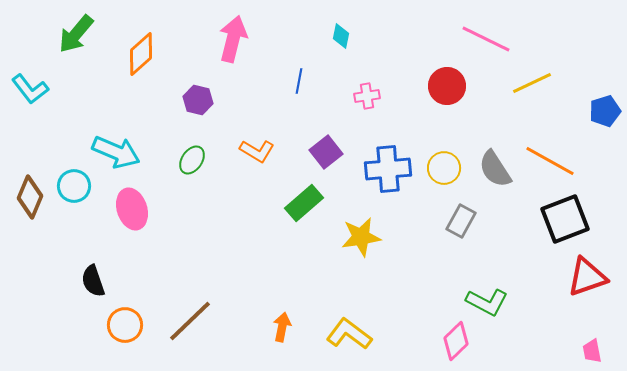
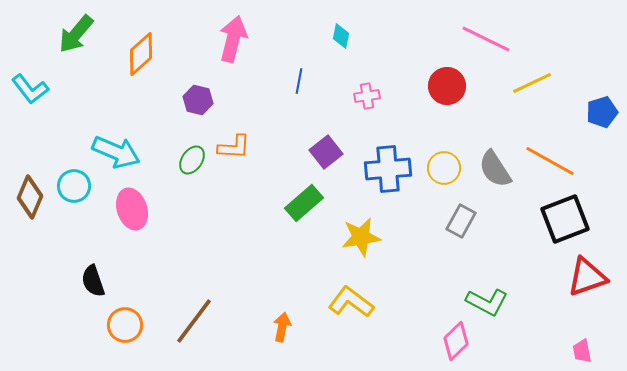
blue pentagon: moved 3 px left, 1 px down
orange L-shape: moved 23 px left, 4 px up; rotated 28 degrees counterclockwise
brown line: moved 4 px right; rotated 9 degrees counterclockwise
yellow L-shape: moved 2 px right, 32 px up
pink trapezoid: moved 10 px left
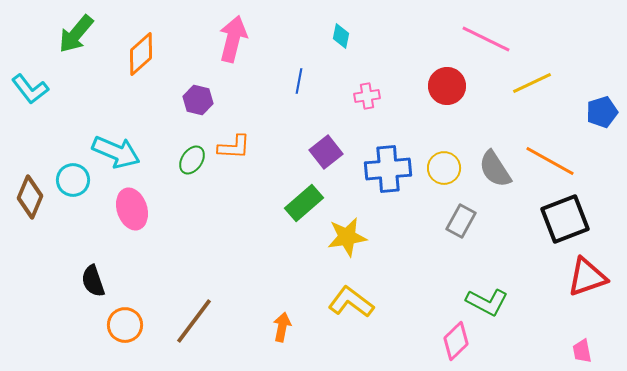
cyan circle: moved 1 px left, 6 px up
yellow star: moved 14 px left
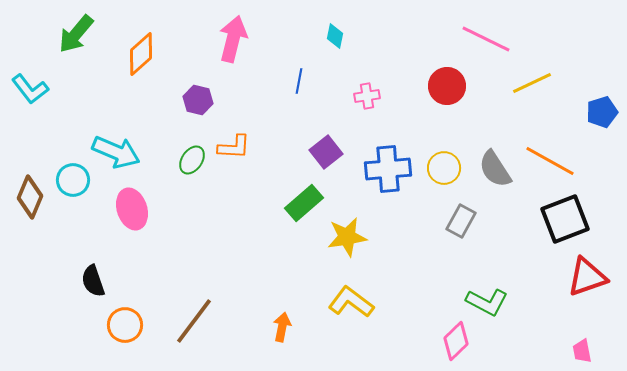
cyan diamond: moved 6 px left
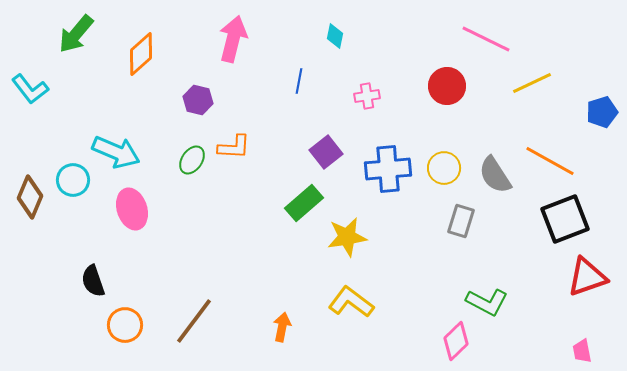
gray semicircle: moved 6 px down
gray rectangle: rotated 12 degrees counterclockwise
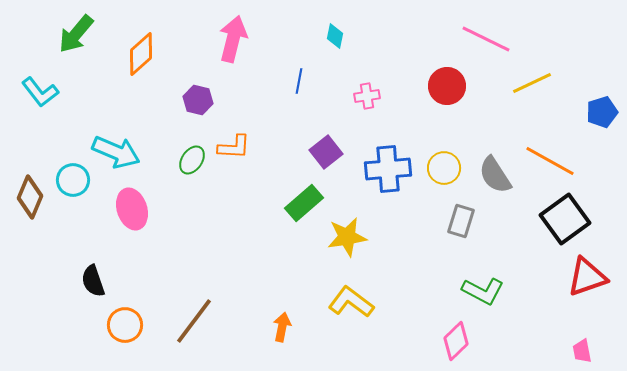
cyan L-shape: moved 10 px right, 3 px down
black square: rotated 15 degrees counterclockwise
green L-shape: moved 4 px left, 11 px up
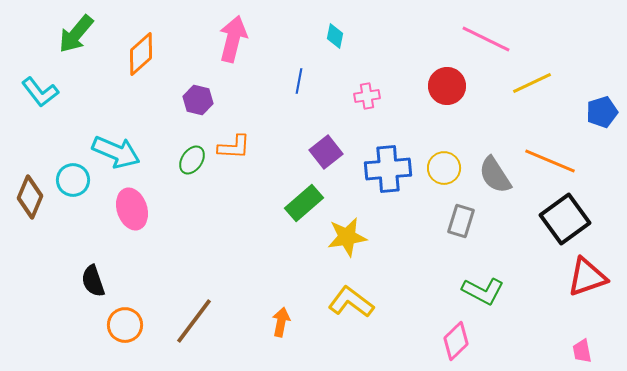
orange line: rotated 6 degrees counterclockwise
orange arrow: moved 1 px left, 5 px up
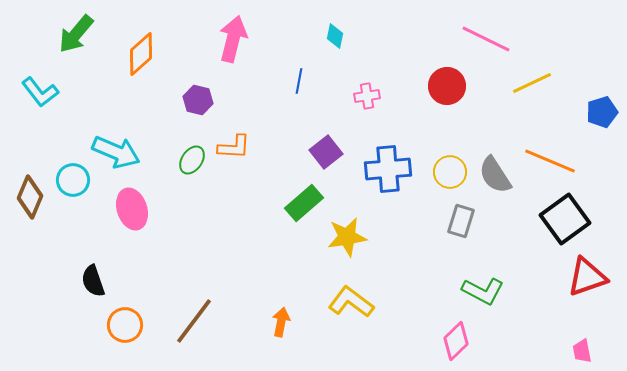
yellow circle: moved 6 px right, 4 px down
